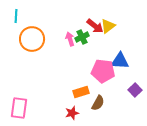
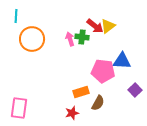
green cross: rotated 32 degrees clockwise
blue triangle: moved 2 px right
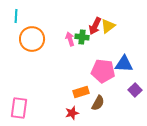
red arrow: rotated 78 degrees clockwise
blue triangle: moved 2 px right, 3 px down
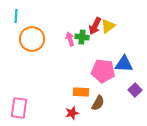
orange rectangle: rotated 21 degrees clockwise
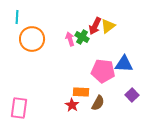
cyan line: moved 1 px right, 1 px down
green cross: rotated 24 degrees clockwise
purple square: moved 3 px left, 5 px down
red star: moved 8 px up; rotated 24 degrees counterclockwise
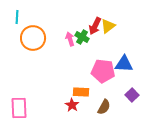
orange circle: moved 1 px right, 1 px up
brown semicircle: moved 6 px right, 4 px down
pink rectangle: rotated 10 degrees counterclockwise
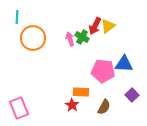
pink rectangle: rotated 20 degrees counterclockwise
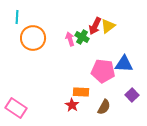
pink rectangle: moved 3 px left; rotated 35 degrees counterclockwise
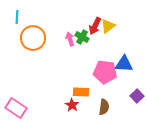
pink pentagon: moved 2 px right, 1 px down
purple square: moved 5 px right, 1 px down
brown semicircle: rotated 21 degrees counterclockwise
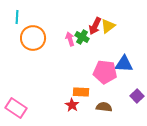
brown semicircle: rotated 91 degrees counterclockwise
